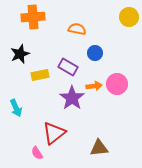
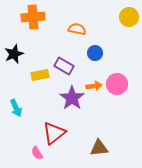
black star: moved 6 px left
purple rectangle: moved 4 px left, 1 px up
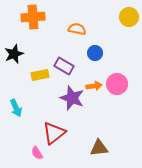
purple star: rotated 15 degrees counterclockwise
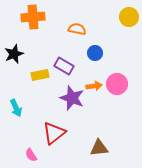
pink semicircle: moved 6 px left, 2 px down
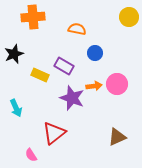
yellow rectangle: rotated 36 degrees clockwise
brown triangle: moved 18 px right, 11 px up; rotated 18 degrees counterclockwise
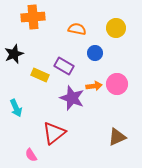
yellow circle: moved 13 px left, 11 px down
